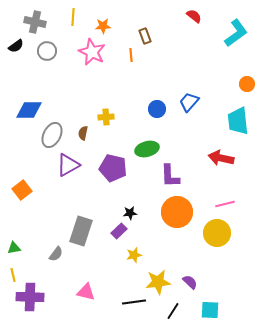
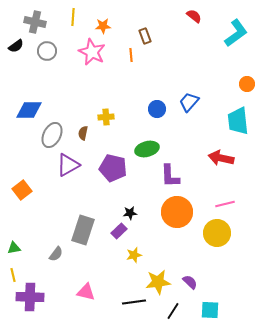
gray rectangle at (81, 231): moved 2 px right, 1 px up
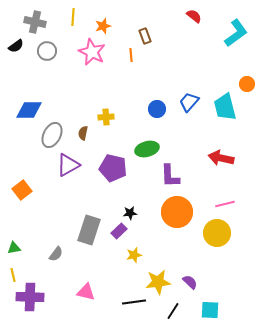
orange star at (103, 26): rotated 14 degrees counterclockwise
cyan trapezoid at (238, 121): moved 13 px left, 14 px up; rotated 8 degrees counterclockwise
gray rectangle at (83, 230): moved 6 px right
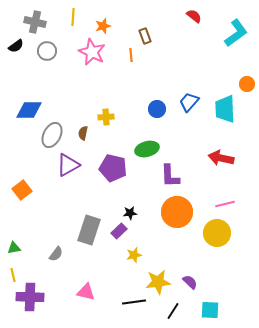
cyan trapezoid at (225, 107): moved 2 px down; rotated 12 degrees clockwise
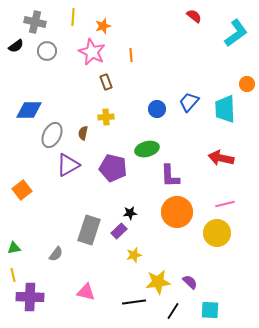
brown rectangle at (145, 36): moved 39 px left, 46 px down
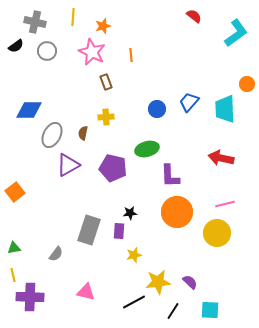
orange square at (22, 190): moved 7 px left, 2 px down
purple rectangle at (119, 231): rotated 42 degrees counterclockwise
black line at (134, 302): rotated 20 degrees counterclockwise
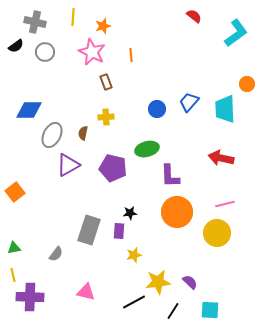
gray circle at (47, 51): moved 2 px left, 1 px down
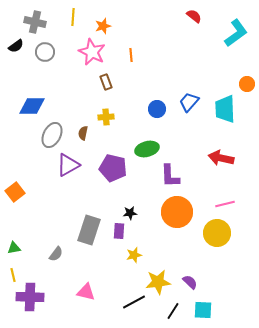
blue diamond at (29, 110): moved 3 px right, 4 px up
cyan square at (210, 310): moved 7 px left
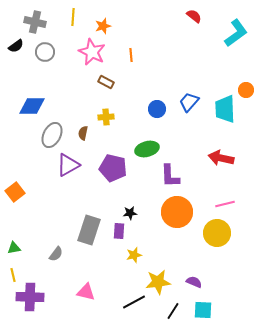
brown rectangle at (106, 82): rotated 42 degrees counterclockwise
orange circle at (247, 84): moved 1 px left, 6 px down
purple semicircle at (190, 282): moved 4 px right; rotated 21 degrees counterclockwise
